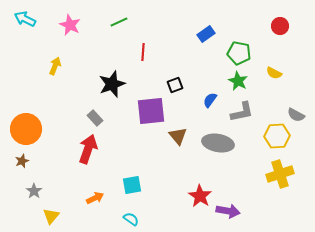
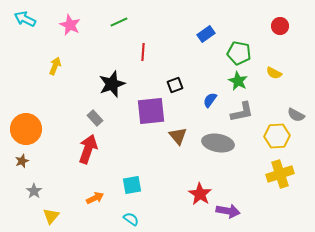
red star: moved 2 px up
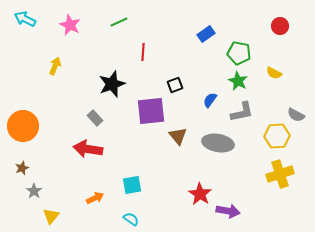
orange circle: moved 3 px left, 3 px up
red arrow: rotated 100 degrees counterclockwise
brown star: moved 7 px down
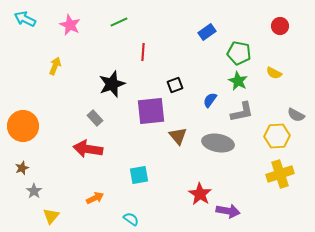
blue rectangle: moved 1 px right, 2 px up
cyan square: moved 7 px right, 10 px up
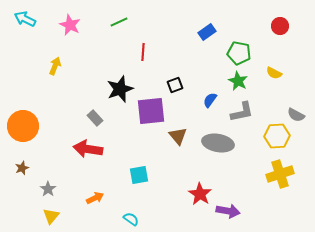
black star: moved 8 px right, 5 px down
gray star: moved 14 px right, 2 px up
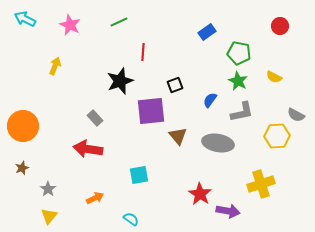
yellow semicircle: moved 4 px down
black star: moved 8 px up
yellow cross: moved 19 px left, 10 px down
yellow triangle: moved 2 px left
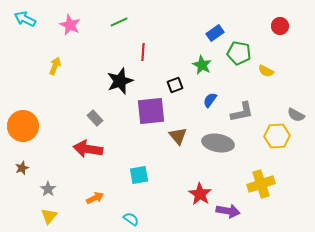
blue rectangle: moved 8 px right, 1 px down
yellow semicircle: moved 8 px left, 6 px up
green star: moved 36 px left, 16 px up
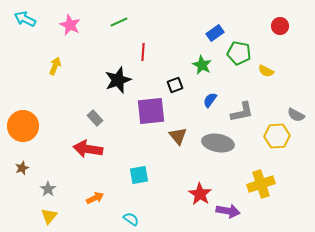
black star: moved 2 px left, 1 px up
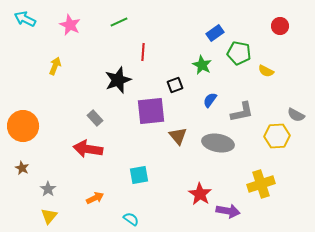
brown star: rotated 24 degrees counterclockwise
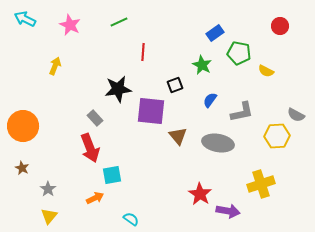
black star: moved 9 px down; rotated 12 degrees clockwise
purple square: rotated 12 degrees clockwise
red arrow: moved 2 px right, 1 px up; rotated 120 degrees counterclockwise
cyan square: moved 27 px left
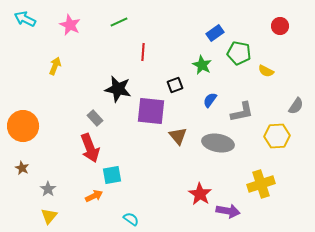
black star: rotated 20 degrees clockwise
gray semicircle: moved 9 px up; rotated 84 degrees counterclockwise
orange arrow: moved 1 px left, 2 px up
